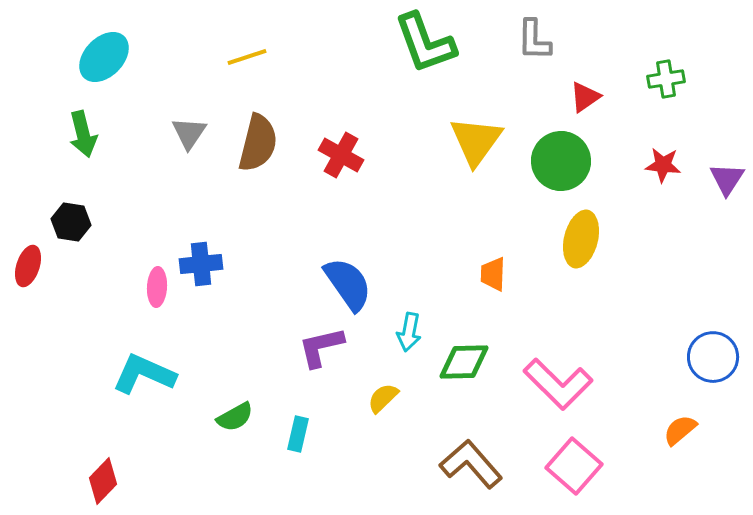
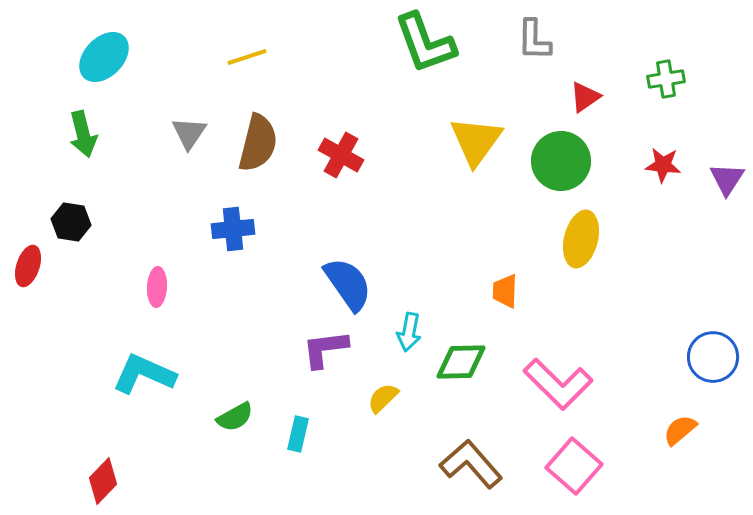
blue cross: moved 32 px right, 35 px up
orange trapezoid: moved 12 px right, 17 px down
purple L-shape: moved 4 px right, 2 px down; rotated 6 degrees clockwise
green diamond: moved 3 px left
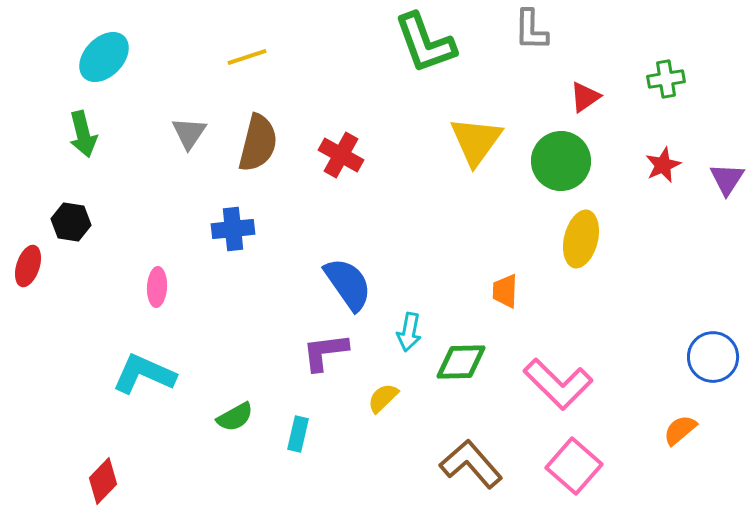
gray L-shape: moved 3 px left, 10 px up
red star: rotated 30 degrees counterclockwise
purple L-shape: moved 3 px down
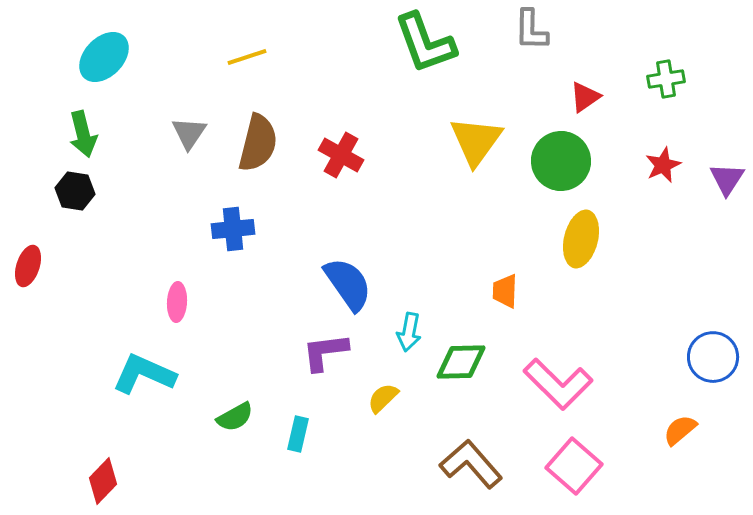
black hexagon: moved 4 px right, 31 px up
pink ellipse: moved 20 px right, 15 px down
